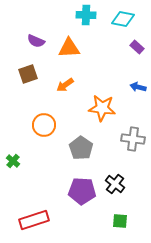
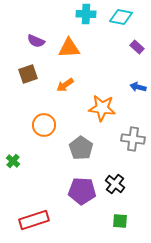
cyan cross: moved 1 px up
cyan diamond: moved 2 px left, 2 px up
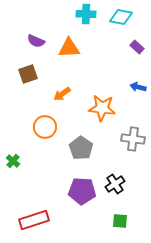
orange arrow: moved 3 px left, 9 px down
orange circle: moved 1 px right, 2 px down
black cross: rotated 18 degrees clockwise
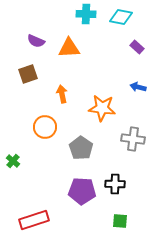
orange arrow: rotated 114 degrees clockwise
black cross: rotated 36 degrees clockwise
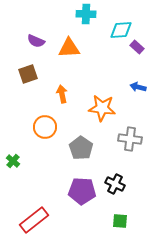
cyan diamond: moved 13 px down; rotated 15 degrees counterclockwise
gray cross: moved 3 px left
black cross: rotated 24 degrees clockwise
red rectangle: rotated 20 degrees counterclockwise
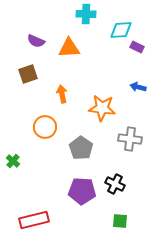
purple rectangle: rotated 16 degrees counterclockwise
red rectangle: rotated 24 degrees clockwise
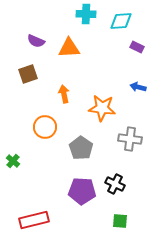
cyan diamond: moved 9 px up
orange arrow: moved 2 px right
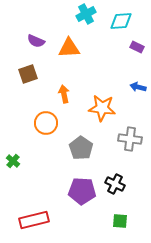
cyan cross: rotated 30 degrees counterclockwise
orange circle: moved 1 px right, 4 px up
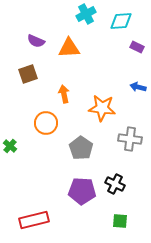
green cross: moved 3 px left, 15 px up
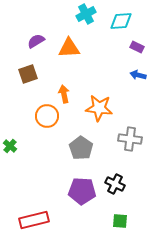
purple semicircle: rotated 126 degrees clockwise
blue arrow: moved 12 px up
orange star: moved 3 px left
orange circle: moved 1 px right, 7 px up
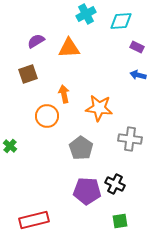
purple pentagon: moved 5 px right
green square: rotated 14 degrees counterclockwise
